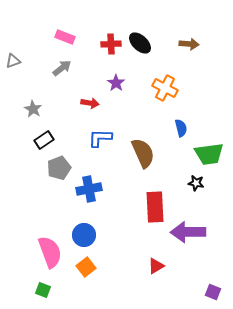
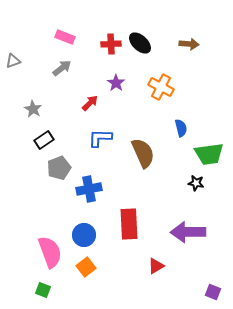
orange cross: moved 4 px left, 1 px up
red arrow: rotated 54 degrees counterclockwise
red rectangle: moved 26 px left, 17 px down
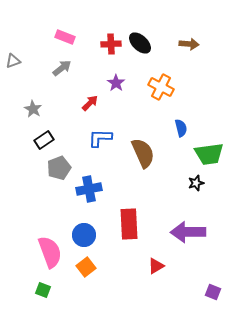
black star: rotated 28 degrees counterclockwise
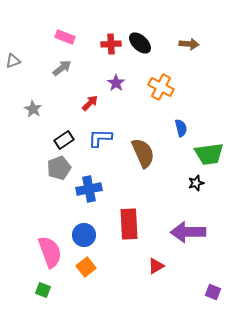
black rectangle: moved 20 px right
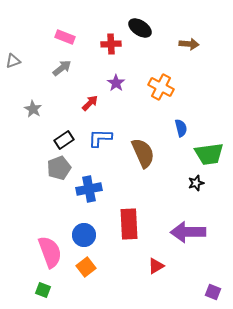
black ellipse: moved 15 px up; rotated 10 degrees counterclockwise
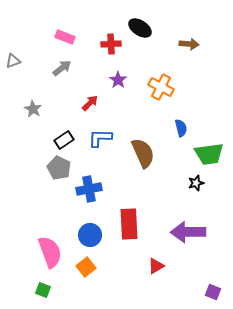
purple star: moved 2 px right, 3 px up
gray pentagon: rotated 25 degrees counterclockwise
blue circle: moved 6 px right
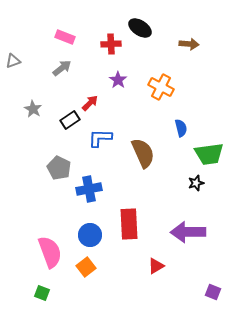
black rectangle: moved 6 px right, 20 px up
green square: moved 1 px left, 3 px down
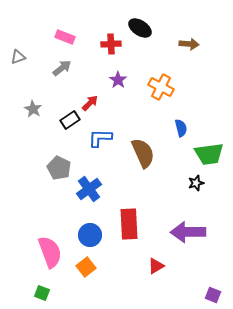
gray triangle: moved 5 px right, 4 px up
blue cross: rotated 25 degrees counterclockwise
purple square: moved 3 px down
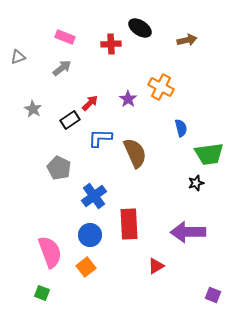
brown arrow: moved 2 px left, 4 px up; rotated 18 degrees counterclockwise
purple star: moved 10 px right, 19 px down
brown semicircle: moved 8 px left
blue cross: moved 5 px right, 7 px down
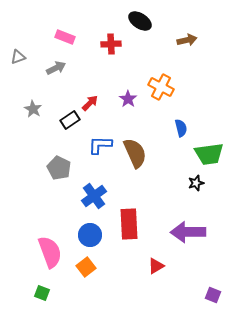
black ellipse: moved 7 px up
gray arrow: moved 6 px left; rotated 12 degrees clockwise
blue L-shape: moved 7 px down
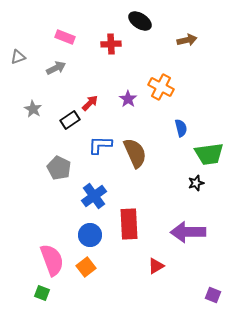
pink semicircle: moved 2 px right, 8 px down
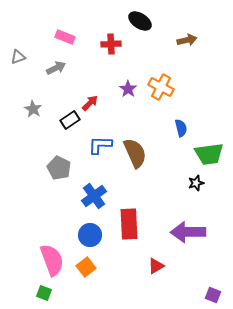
purple star: moved 10 px up
green square: moved 2 px right
